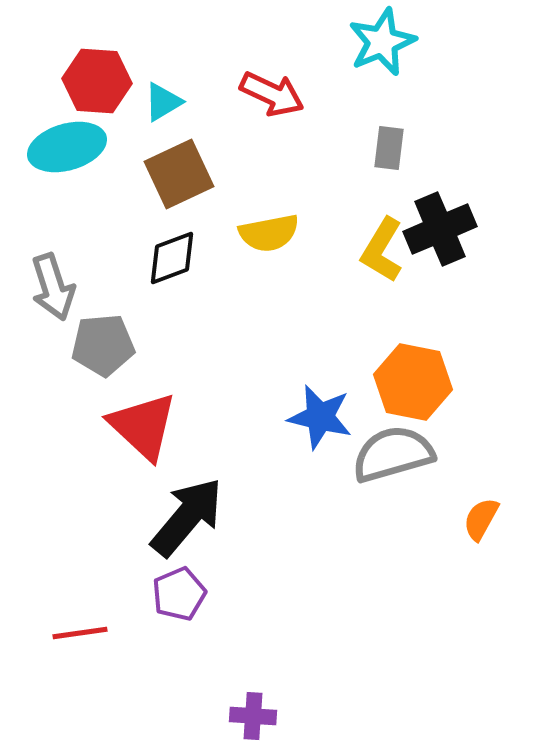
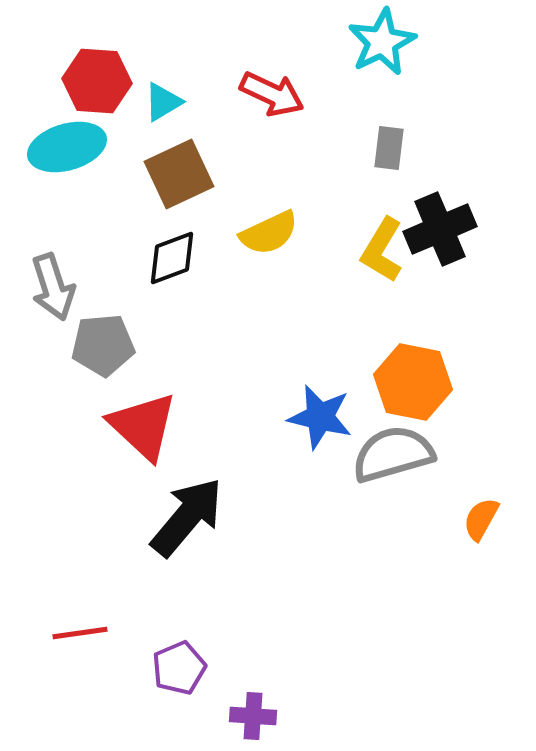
cyan star: rotated 4 degrees counterclockwise
yellow semicircle: rotated 14 degrees counterclockwise
purple pentagon: moved 74 px down
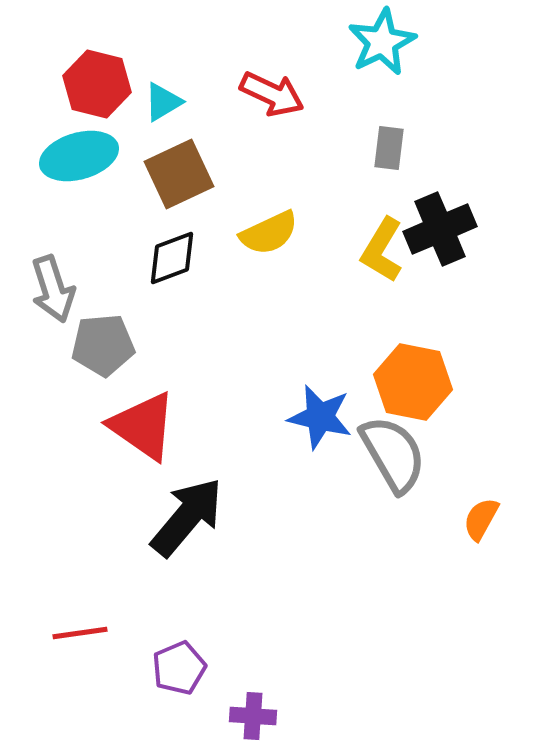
red hexagon: moved 3 px down; rotated 10 degrees clockwise
cyan ellipse: moved 12 px right, 9 px down
gray arrow: moved 2 px down
red triangle: rotated 8 degrees counterclockwise
gray semicircle: rotated 76 degrees clockwise
